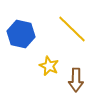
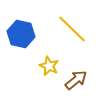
brown arrow: rotated 130 degrees counterclockwise
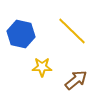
yellow line: moved 2 px down
yellow star: moved 7 px left, 1 px down; rotated 24 degrees counterclockwise
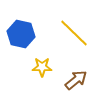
yellow line: moved 2 px right, 2 px down
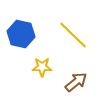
yellow line: moved 1 px left, 2 px down
brown arrow: moved 2 px down
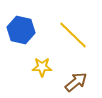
blue hexagon: moved 4 px up
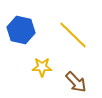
brown arrow: rotated 85 degrees clockwise
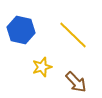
yellow star: rotated 18 degrees counterclockwise
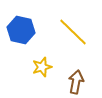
yellow line: moved 3 px up
brown arrow: rotated 125 degrees counterclockwise
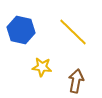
yellow star: rotated 24 degrees clockwise
brown arrow: moved 1 px up
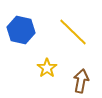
yellow star: moved 5 px right, 1 px down; rotated 30 degrees clockwise
brown arrow: moved 5 px right
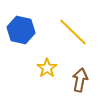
brown arrow: moved 1 px left, 1 px up
